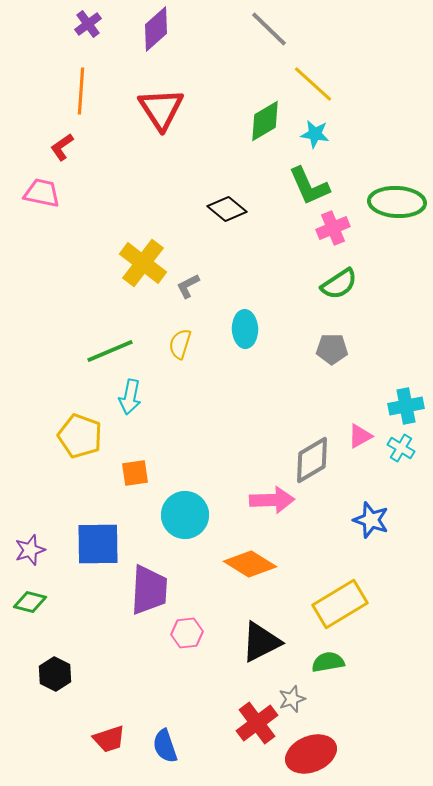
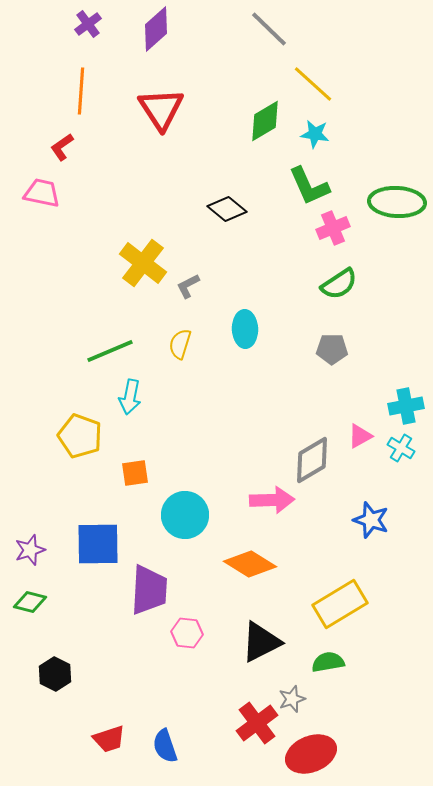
pink hexagon at (187, 633): rotated 12 degrees clockwise
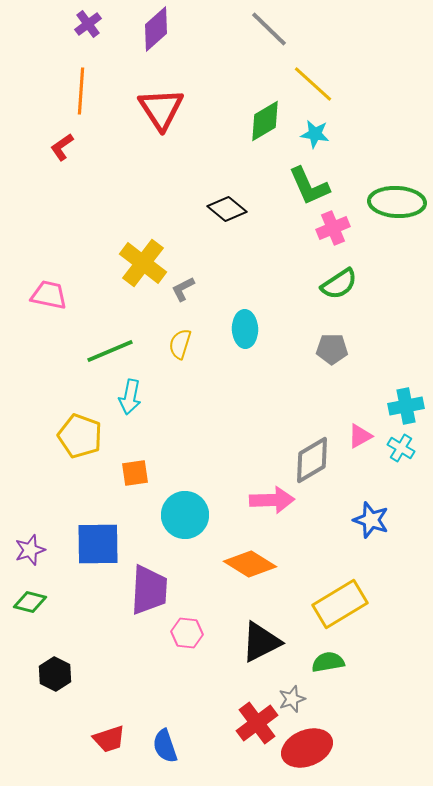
pink trapezoid at (42, 193): moved 7 px right, 102 px down
gray L-shape at (188, 286): moved 5 px left, 3 px down
red ellipse at (311, 754): moved 4 px left, 6 px up
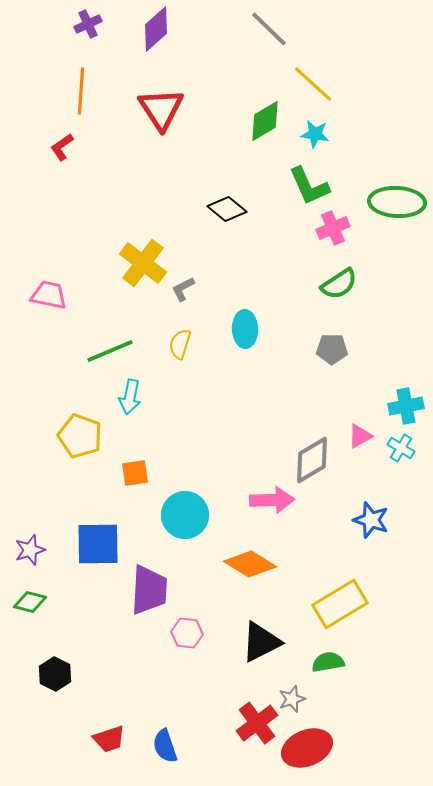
purple cross at (88, 24): rotated 12 degrees clockwise
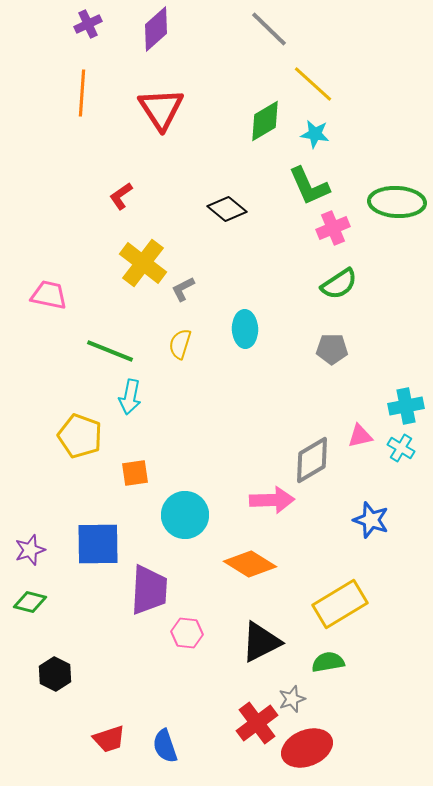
orange line at (81, 91): moved 1 px right, 2 px down
red L-shape at (62, 147): moved 59 px right, 49 px down
green line at (110, 351): rotated 45 degrees clockwise
pink triangle at (360, 436): rotated 16 degrees clockwise
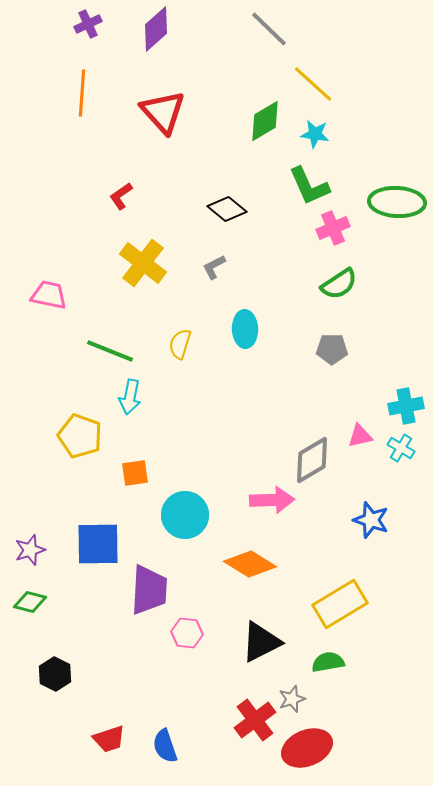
red triangle at (161, 109): moved 2 px right, 3 px down; rotated 9 degrees counterclockwise
gray L-shape at (183, 289): moved 31 px right, 22 px up
red cross at (257, 723): moved 2 px left, 3 px up
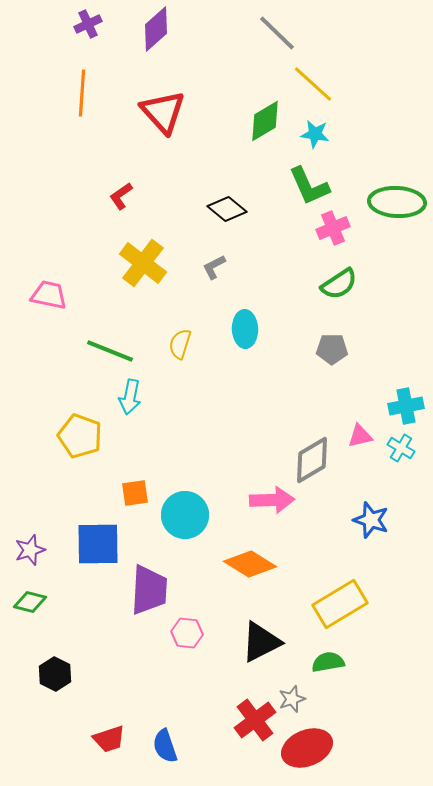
gray line at (269, 29): moved 8 px right, 4 px down
orange square at (135, 473): moved 20 px down
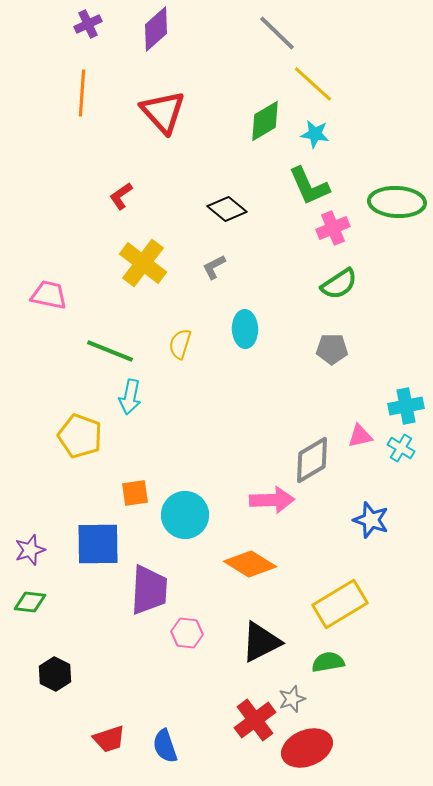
green diamond at (30, 602): rotated 8 degrees counterclockwise
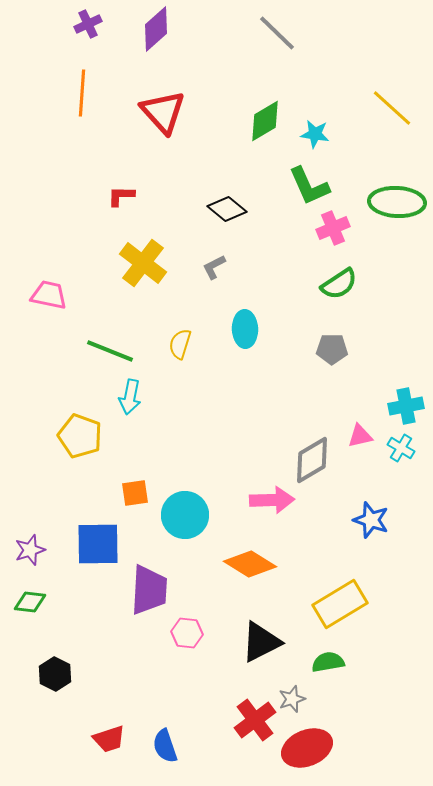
yellow line at (313, 84): moved 79 px right, 24 px down
red L-shape at (121, 196): rotated 36 degrees clockwise
